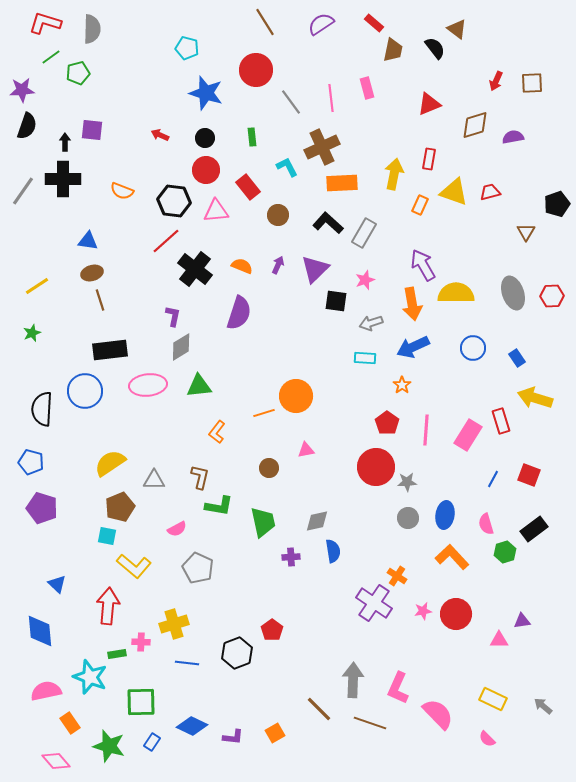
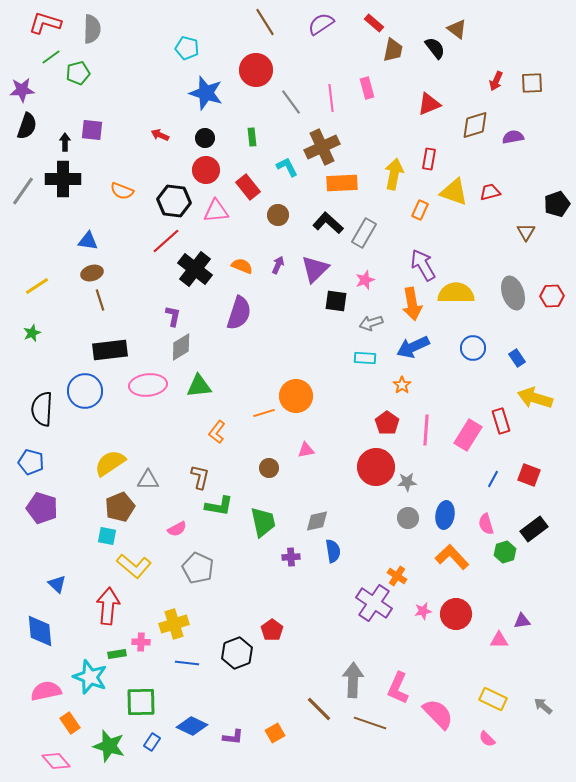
orange rectangle at (420, 205): moved 5 px down
gray triangle at (154, 480): moved 6 px left
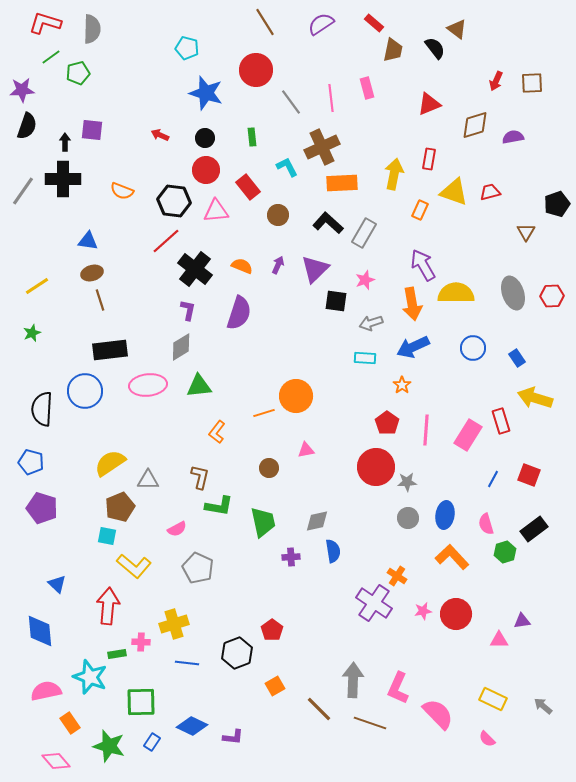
purple L-shape at (173, 316): moved 15 px right, 6 px up
orange square at (275, 733): moved 47 px up
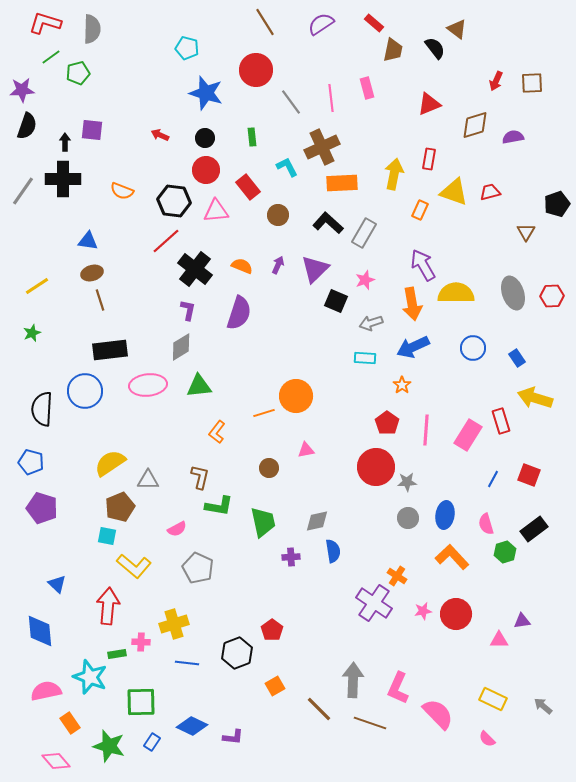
black square at (336, 301): rotated 15 degrees clockwise
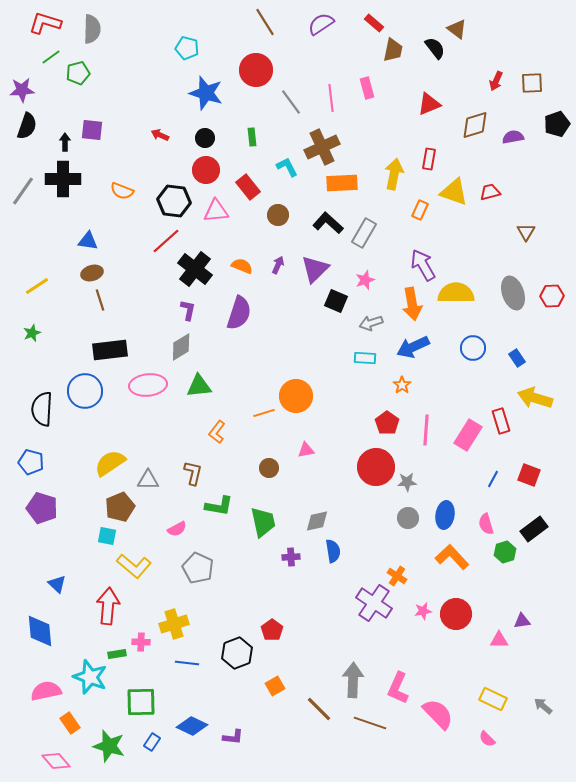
black pentagon at (557, 204): moved 80 px up
brown L-shape at (200, 477): moved 7 px left, 4 px up
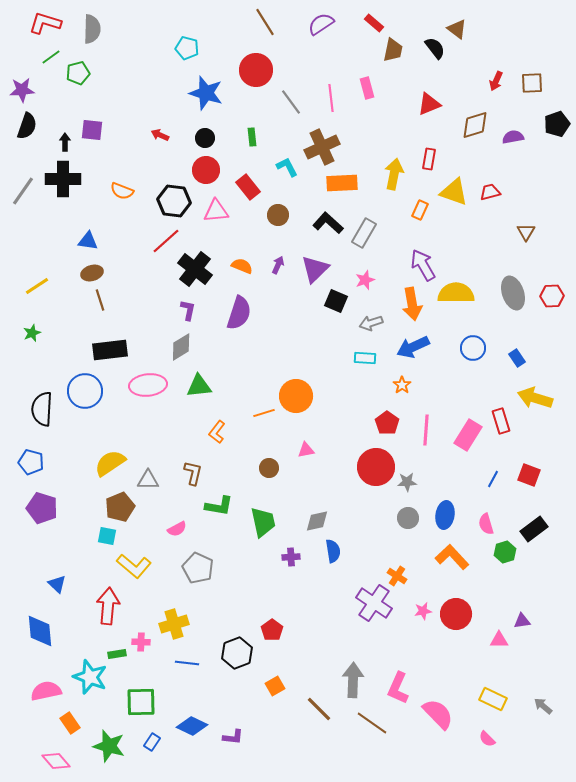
brown line at (370, 723): moved 2 px right; rotated 16 degrees clockwise
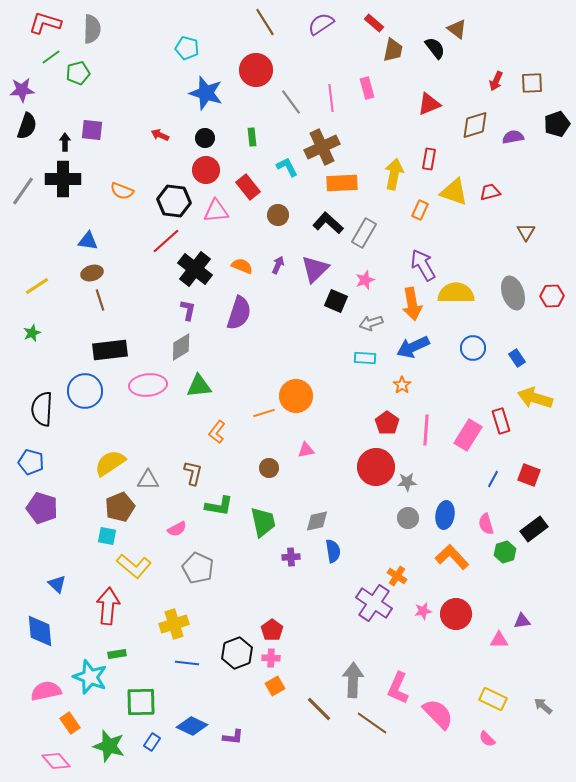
pink cross at (141, 642): moved 130 px right, 16 px down
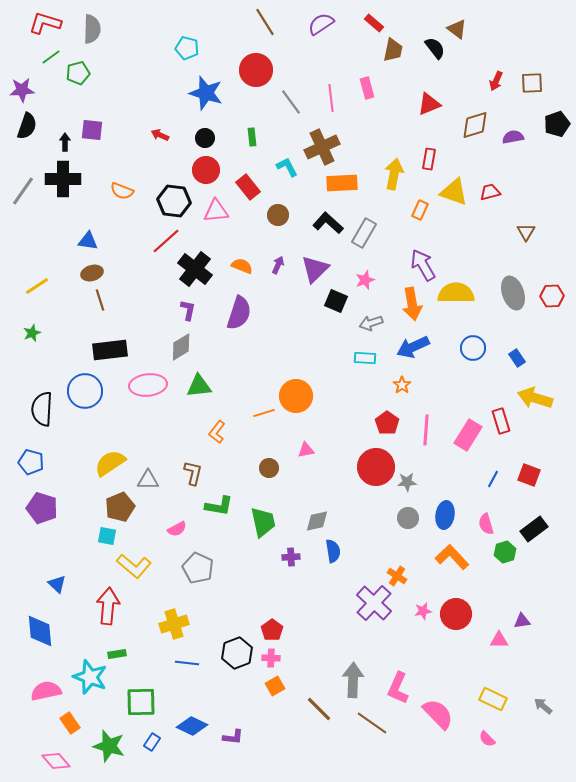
purple cross at (374, 603): rotated 9 degrees clockwise
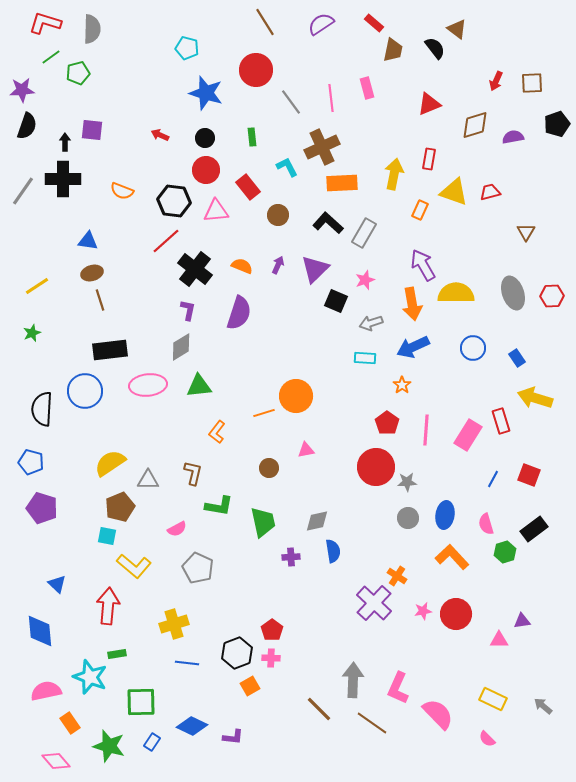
orange square at (275, 686): moved 25 px left
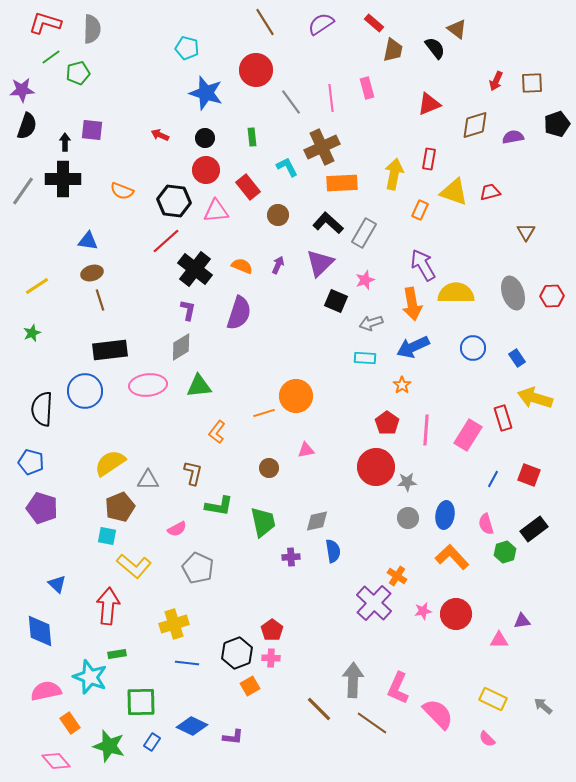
purple triangle at (315, 269): moved 5 px right, 6 px up
red rectangle at (501, 421): moved 2 px right, 3 px up
